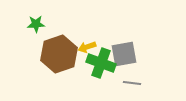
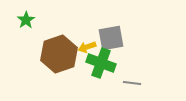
green star: moved 10 px left, 4 px up; rotated 30 degrees counterclockwise
gray square: moved 13 px left, 16 px up
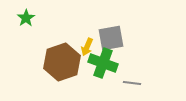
green star: moved 2 px up
yellow arrow: rotated 48 degrees counterclockwise
brown hexagon: moved 3 px right, 8 px down
green cross: moved 2 px right
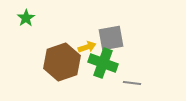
yellow arrow: rotated 132 degrees counterclockwise
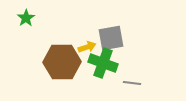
brown hexagon: rotated 18 degrees clockwise
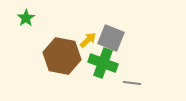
gray square: rotated 32 degrees clockwise
yellow arrow: moved 1 px right, 7 px up; rotated 24 degrees counterclockwise
brown hexagon: moved 6 px up; rotated 12 degrees clockwise
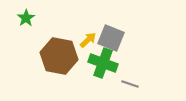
brown hexagon: moved 3 px left
gray line: moved 2 px left, 1 px down; rotated 12 degrees clockwise
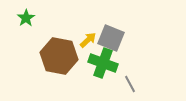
gray line: rotated 42 degrees clockwise
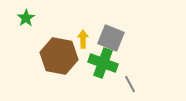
yellow arrow: moved 5 px left, 1 px up; rotated 48 degrees counterclockwise
